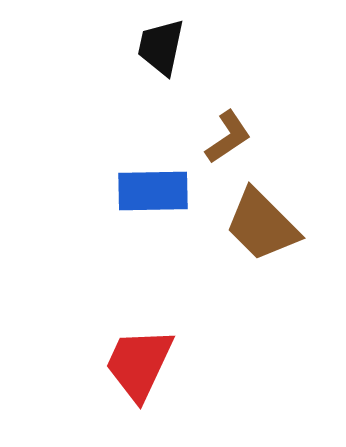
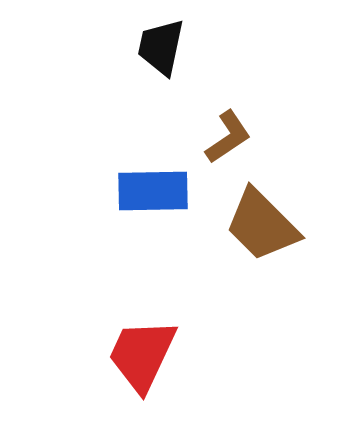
red trapezoid: moved 3 px right, 9 px up
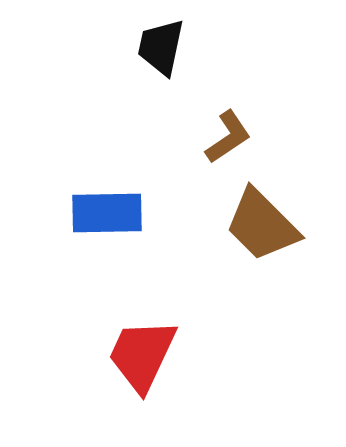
blue rectangle: moved 46 px left, 22 px down
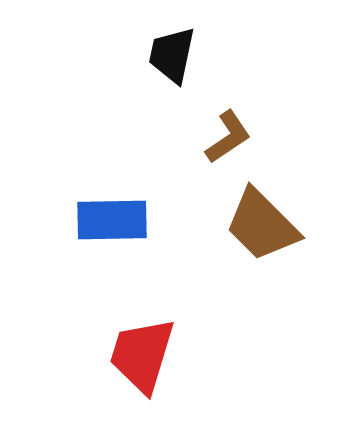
black trapezoid: moved 11 px right, 8 px down
blue rectangle: moved 5 px right, 7 px down
red trapezoid: rotated 8 degrees counterclockwise
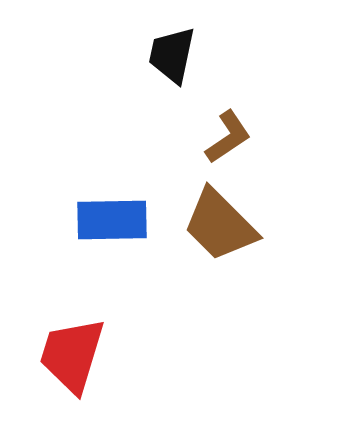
brown trapezoid: moved 42 px left
red trapezoid: moved 70 px left
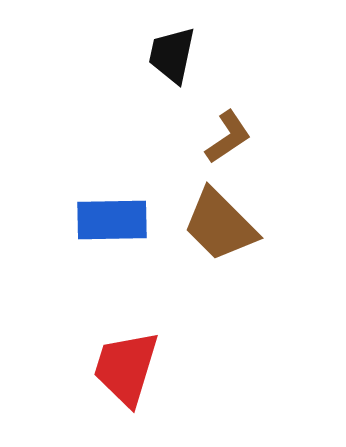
red trapezoid: moved 54 px right, 13 px down
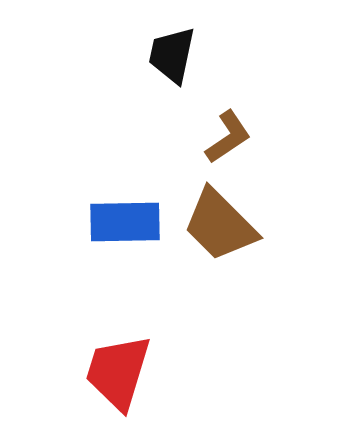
blue rectangle: moved 13 px right, 2 px down
red trapezoid: moved 8 px left, 4 px down
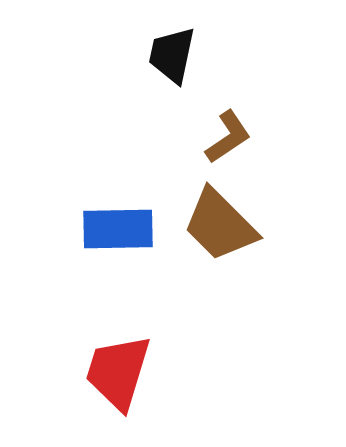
blue rectangle: moved 7 px left, 7 px down
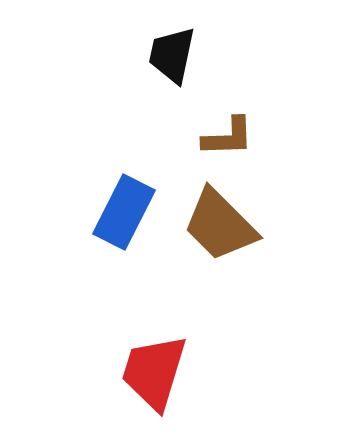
brown L-shape: rotated 32 degrees clockwise
blue rectangle: moved 6 px right, 17 px up; rotated 62 degrees counterclockwise
red trapezoid: moved 36 px right
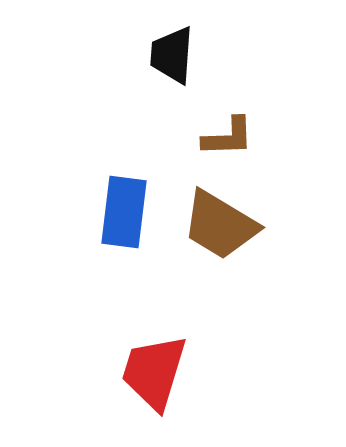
black trapezoid: rotated 8 degrees counterclockwise
blue rectangle: rotated 20 degrees counterclockwise
brown trapezoid: rotated 14 degrees counterclockwise
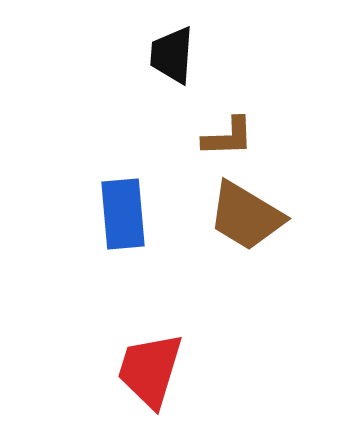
blue rectangle: moved 1 px left, 2 px down; rotated 12 degrees counterclockwise
brown trapezoid: moved 26 px right, 9 px up
red trapezoid: moved 4 px left, 2 px up
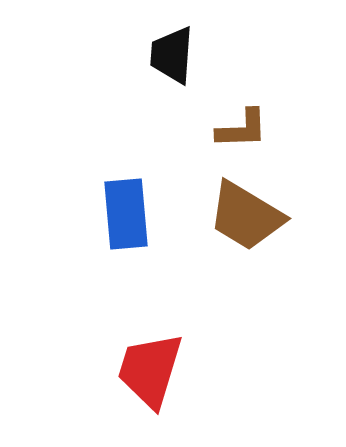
brown L-shape: moved 14 px right, 8 px up
blue rectangle: moved 3 px right
